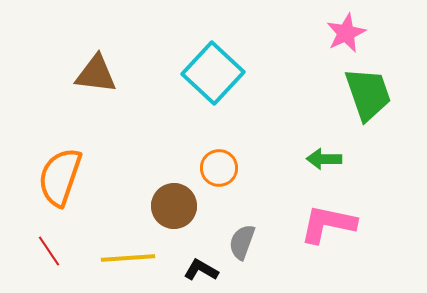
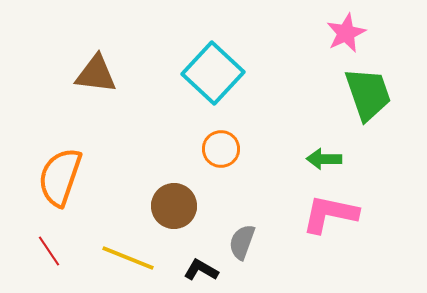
orange circle: moved 2 px right, 19 px up
pink L-shape: moved 2 px right, 10 px up
yellow line: rotated 26 degrees clockwise
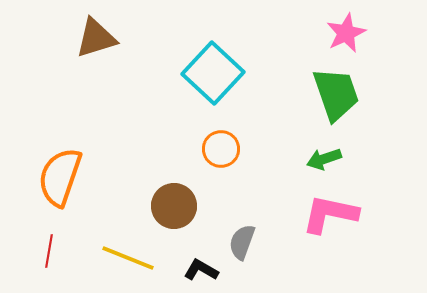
brown triangle: moved 36 px up; rotated 24 degrees counterclockwise
green trapezoid: moved 32 px left
green arrow: rotated 20 degrees counterclockwise
red line: rotated 44 degrees clockwise
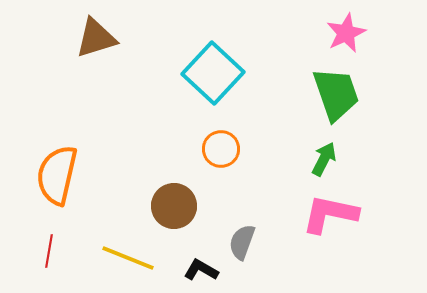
green arrow: rotated 136 degrees clockwise
orange semicircle: moved 3 px left, 2 px up; rotated 6 degrees counterclockwise
